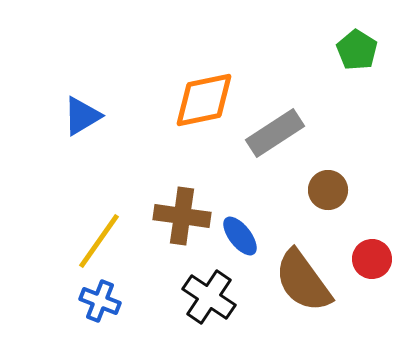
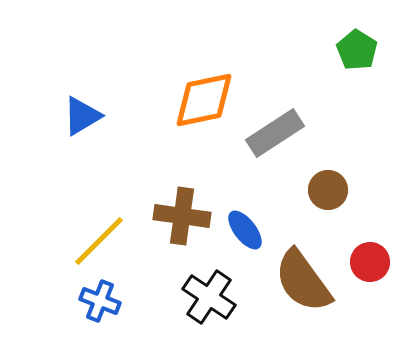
blue ellipse: moved 5 px right, 6 px up
yellow line: rotated 10 degrees clockwise
red circle: moved 2 px left, 3 px down
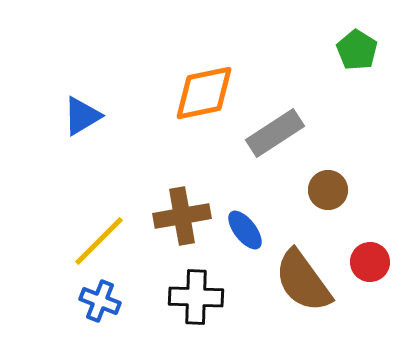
orange diamond: moved 7 px up
brown cross: rotated 18 degrees counterclockwise
black cross: moved 13 px left; rotated 32 degrees counterclockwise
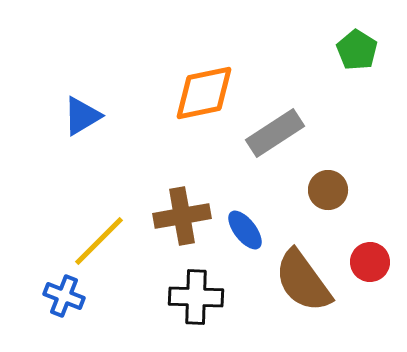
blue cross: moved 36 px left, 5 px up
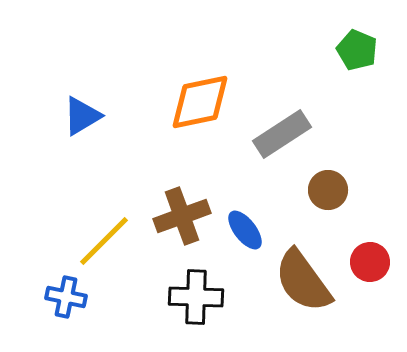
green pentagon: rotated 9 degrees counterclockwise
orange diamond: moved 4 px left, 9 px down
gray rectangle: moved 7 px right, 1 px down
brown cross: rotated 10 degrees counterclockwise
yellow line: moved 5 px right
blue cross: moved 2 px right, 1 px down; rotated 9 degrees counterclockwise
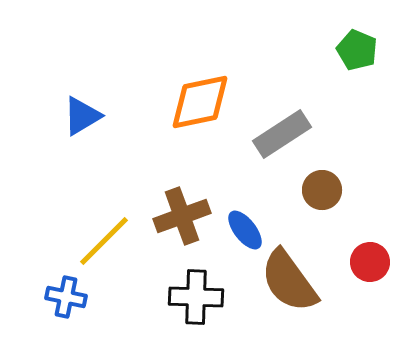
brown circle: moved 6 px left
brown semicircle: moved 14 px left
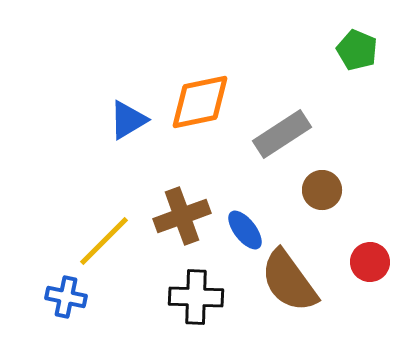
blue triangle: moved 46 px right, 4 px down
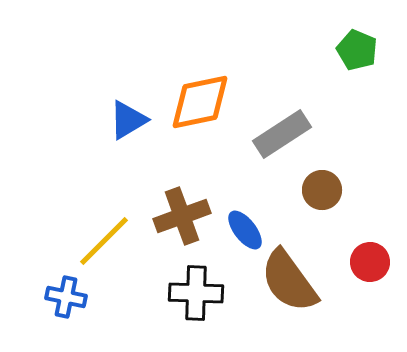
black cross: moved 4 px up
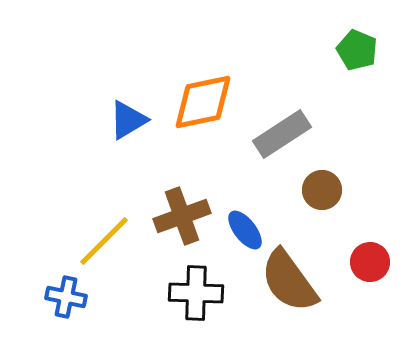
orange diamond: moved 3 px right
